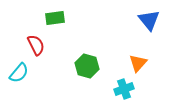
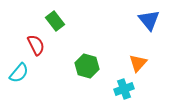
green rectangle: moved 3 px down; rotated 60 degrees clockwise
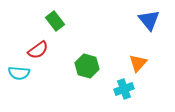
red semicircle: moved 2 px right, 5 px down; rotated 80 degrees clockwise
cyan semicircle: rotated 55 degrees clockwise
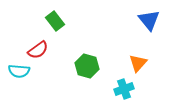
cyan semicircle: moved 2 px up
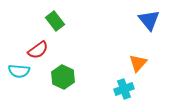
green hexagon: moved 24 px left, 11 px down; rotated 10 degrees clockwise
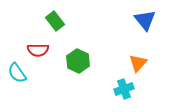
blue triangle: moved 4 px left
red semicircle: rotated 35 degrees clockwise
cyan semicircle: moved 2 px left, 2 px down; rotated 50 degrees clockwise
green hexagon: moved 15 px right, 16 px up
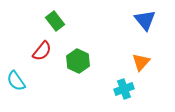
red semicircle: moved 4 px right, 1 px down; rotated 50 degrees counterclockwise
orange triangle: moved 3 px right, 1 px up
cyan semicircle: moved 1 px left, 8 px down
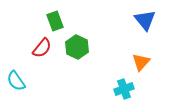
green rectangle: rotated 18 degrees clockwise
red semicircle: moved 3 px up
green hexagon: moved 1 px left, 14 px up
